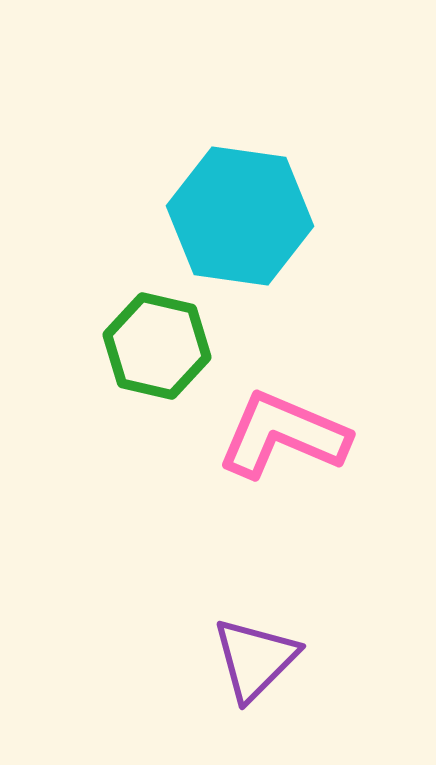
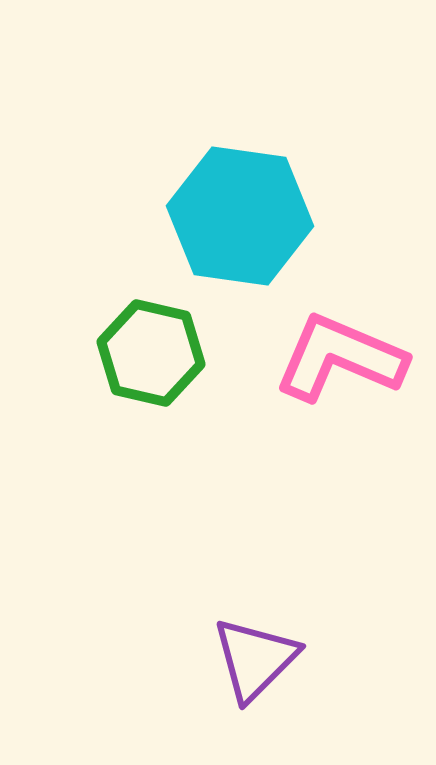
green hexagon: moved 6 px left, 7 px down
pink L-shape: moved 57 px right, 77 px up
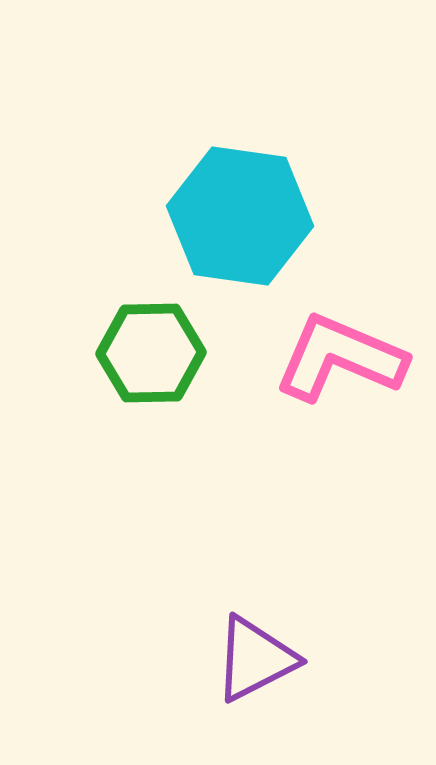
green hexagon: rotated 14 degrees counterclockwise
purple triangle: rotated 18 degrees clockwise
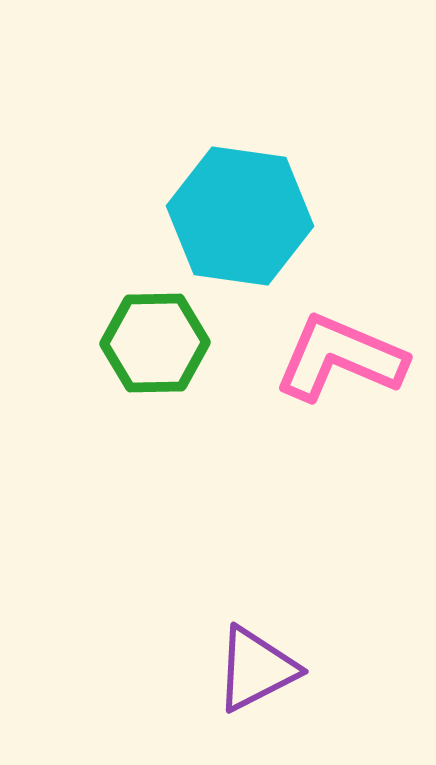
green hexagon: moved 4 px right, 10 px up
purple triangle: moved 1 px right, 10 px down
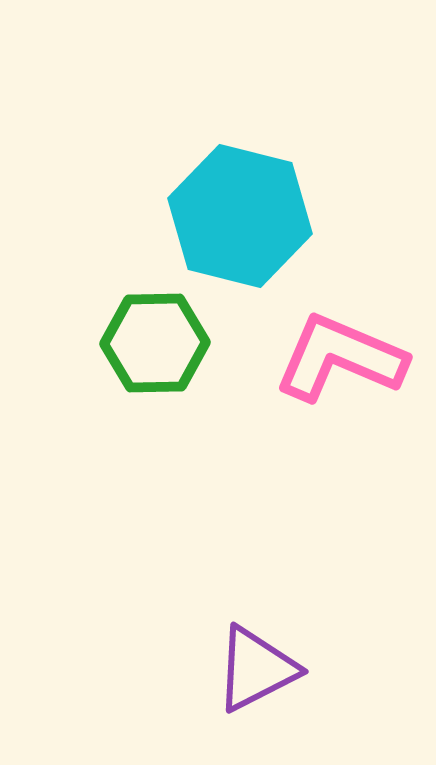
cyan hexagon: rotated 6 degrees clockwise
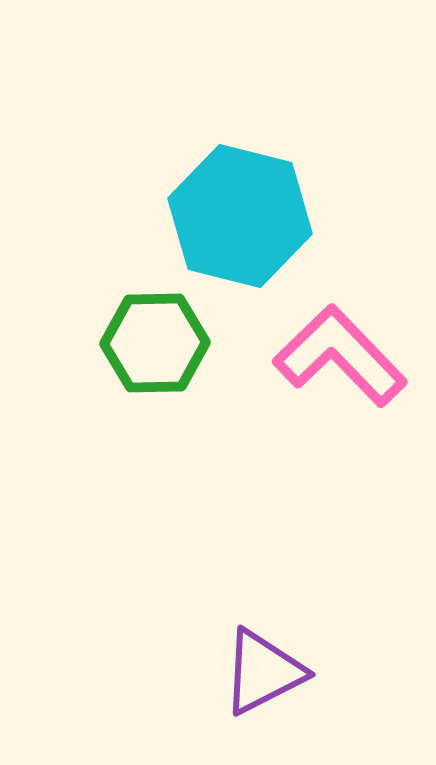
pink L-shape: moved 2 px up; rotated 23 degrees clockwise
purple triangle: moved 7 px right, 3 px down
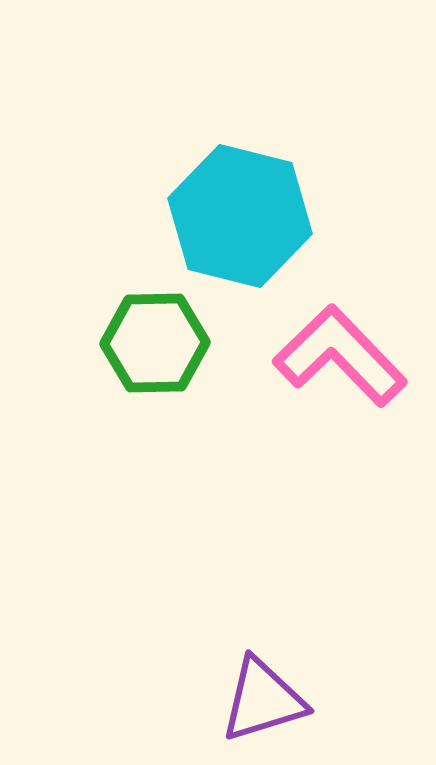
purple triangle: moved 28 px down; rotated 10 degrees clockwise
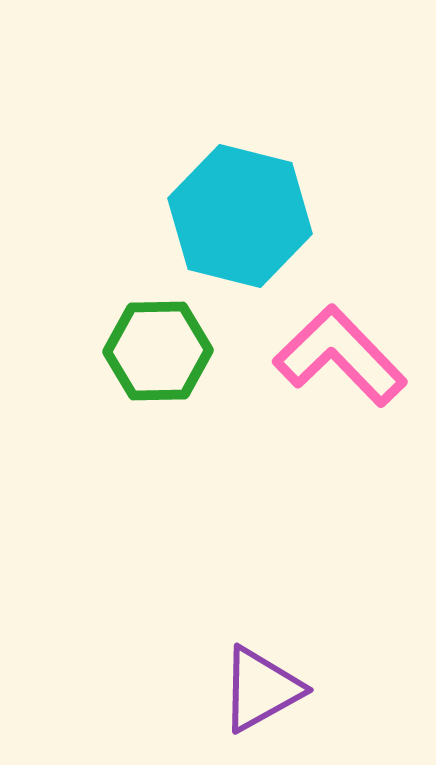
green hexagon: moved 3 px right, 8 px down
purple triangle: moved 2 px left, 11 px up; rotated 12 degrees counterclockwise
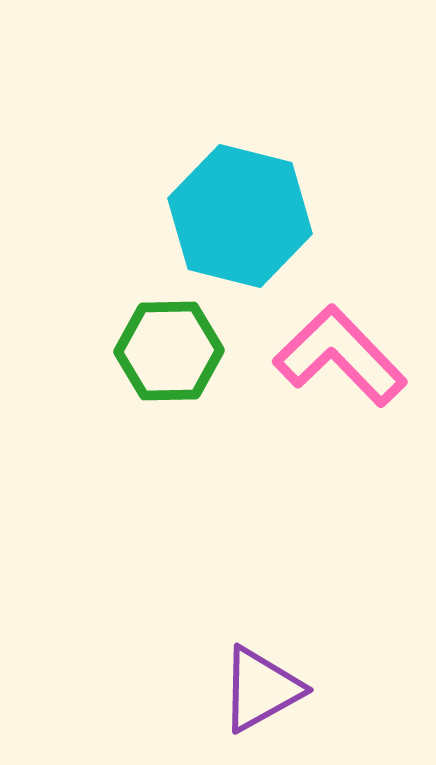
green hexagon: moved 11 px right
